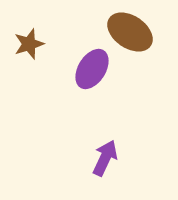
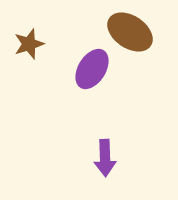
purple arrow: rotated 153 degrees clockwise
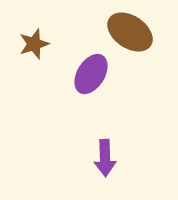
brown star: moved 5 px right
purple ellipse: moved 1 px left, 5 px down
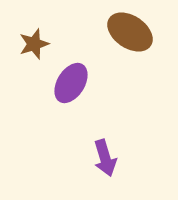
purple ellipse: moved 20 px left, 9 px down
purple arrow: rotated 15 degrees counterclockwise
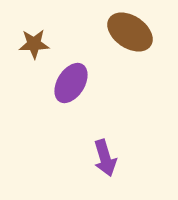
brown star: rotated 16 degrees clockwise
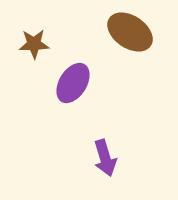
purple ellipse: moved 2 px right
